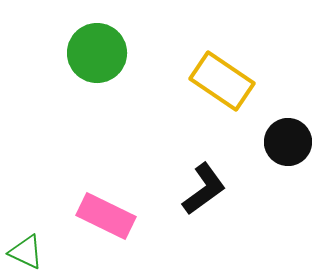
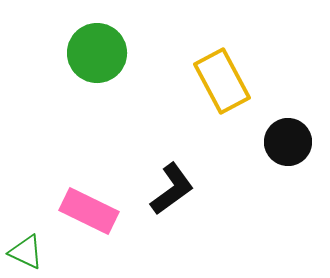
yellow rectangle: rotated 28 degrees clockwise
black L-shape: moved 32 px left
pink rectangle: moved 17 px left, 5 px up
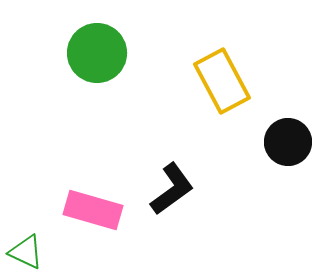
pink rectangle: moved 4 px right, 1 px up; rotated 10 degrees counterclockwise
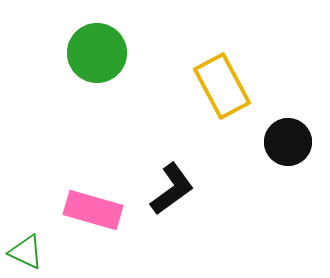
yellow rectangle: moved 5 px down
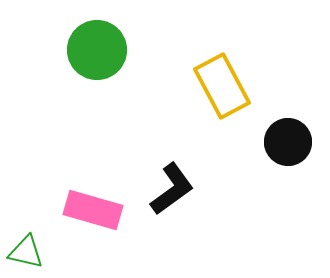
green circle: moved 3 px up
green triangle: rotated 12 degrees counterclockwise
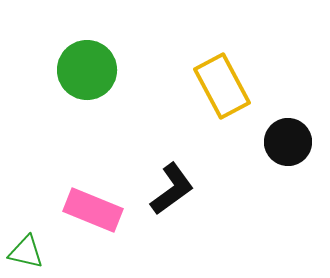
green circle: moved 10 px left, 20 px down
pink rectangle: rotated 6 degrees clockwise
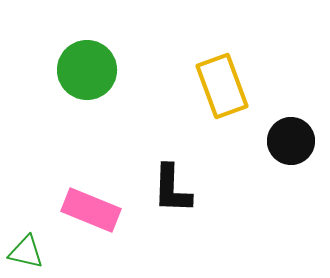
yellow rectangle: rotated 8 degrees clockwise
black circle: moved 3 px right, 1 px up
black L-shape: rotated 128 degrees clockwise
pink rectangle: moved 2 px left
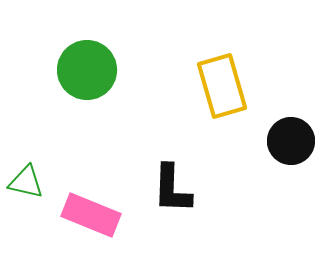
yellow rectangle: rotated 4 degrees clockwise
pink rectangle: moved 5 px down
green triangle: moved 70 px up
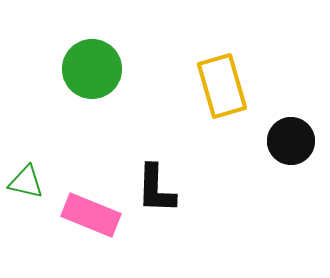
green circle: moved 5 px right, 1 px up
black L-shape: moved 16 px left
